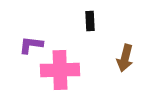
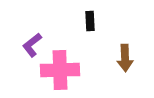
purple L-shape: moved 1 px right; rotated 45 degrees counterclockwise
brown arrow: rotated 16 degrees counterclockwise
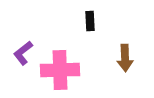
purple L-shape: moved 9 px left, 8 px down
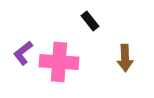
black rectangle: rotated 36 degrees counterclockwise
pink cross: moved 1 px left, 8 px up; rotated 6 degrees clockwise
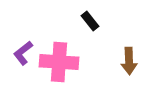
brown arrow: moved 4 px right, 3 px down
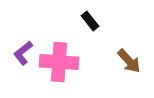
brown arrow: rotated 40 degrees counterclockwise
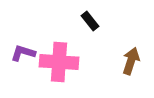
purple L-shape: rotated 55 degrees clockwise
brown arrow: moved 2 px right; rotated 120 degrees counterclockwise
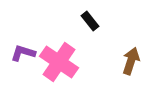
pink cross: rotated 30 degrees clockwise
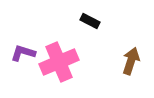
black rectangle: rotated 24 degrees counterclockwise
pink cross: rotated 33 degrees clockwise
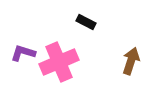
black rectangle: moved 4 px left, 1 px down
